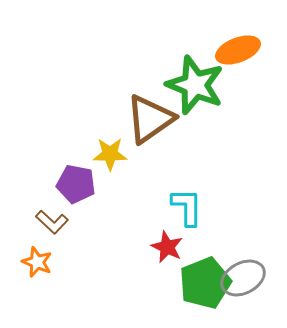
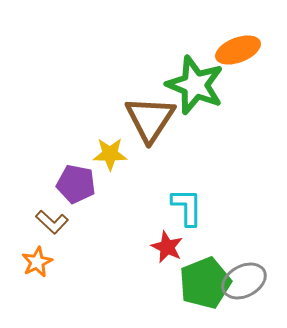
brown triangle: rotated 22 degrees counterclockwise
orange star: rotated 24 degrees clockwise
gray ellipse: moved 1 px right, 3 px down
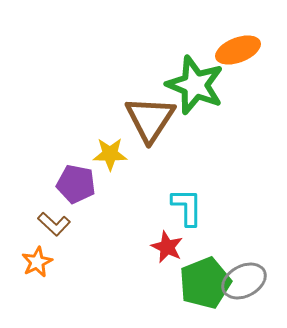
brown L-shape: moved 2 px right, 2 px down
